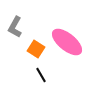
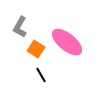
gray L-shape: moved 5 px right
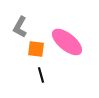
orange square: rotated 24 degrees counterclockwise
black line: rotated 14 degrees clockwise
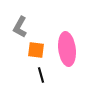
pink ellipse: moved 7 px down; rotated 44 degrees clockwise
orange square: moved 1 px down
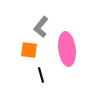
gray L-shape: moved 21 px right; rotated 10 degrees clockwise
orange square: moved 7 px left
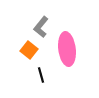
orange square: rotated 30 degrees clockwise
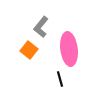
pink ellipse: moved 2 px right
black line: moved 19 px right, 4 px down
